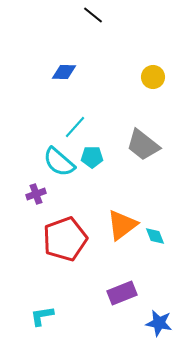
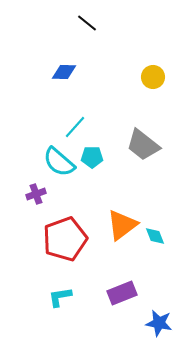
black line: moved 6 px left, 8 px down
cyan L-shape: moved 18 px right, 19 px up
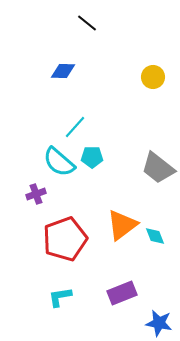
blue diamond: moved 1 px left, 1 px up
gray trapezoid: moved 15 px right, 23 px down
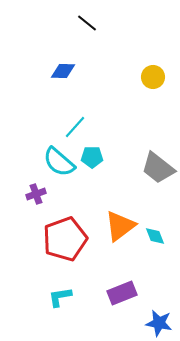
orange triangle: moved 2 px left, 1 px down
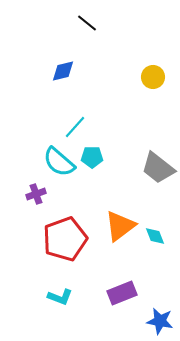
blue diamond: rotated 15 degrees counterclockwise
cyan L-shape: rotated 150 degrees counterclockwise
blue star: moved 1 px right, 2 px up
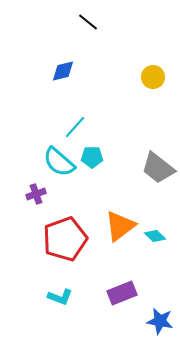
black line: moved 1 px right, 1 px up
cyan diamond: rotated 25 degrees counterclockwise
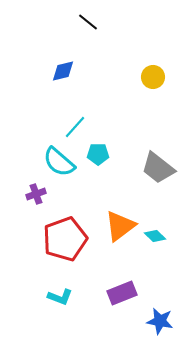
cyan pentagon: moved 6 px right, 3 px up
